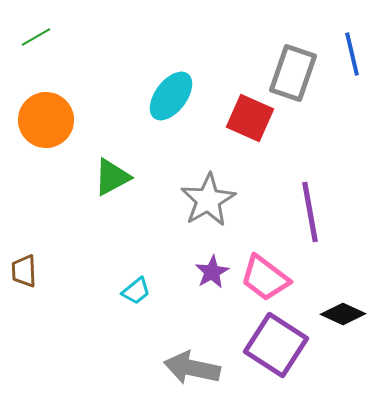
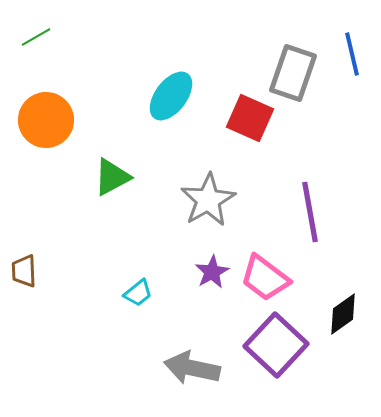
cyan trapezoid: moved 2 px right, 2 px down
black diamond: rotated 60 degrees counterclockwise
purple square: rotated 10 degrees clockwise
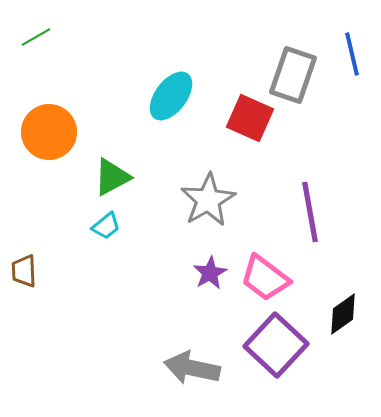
gray rectangle: moved 2 px down
orange circle: moved 3 px right, 12 px down
purple star: moved 2 px left, 1 px down
cyan trapezoid: moved 32 px left, 67 px up
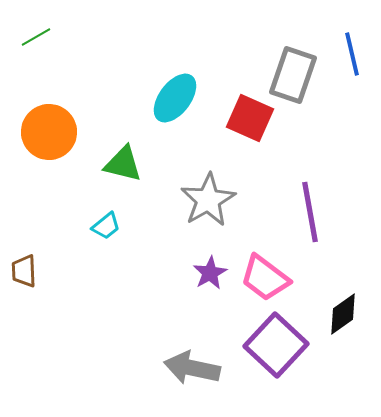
cyan ellipse: moved 4 px right, 2 px down
green triangle: moved 11 px right, 13 px up; rotated 42 degrees clockwise
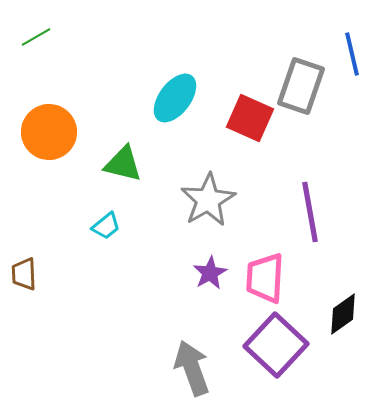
gray rectangle: moved 8 px right, 11 px down
brown trapezoid: moved 3 px down
pink trapezoid: rotated 56 degrees clockwise
gray arrow: rotated 58 degrees clockwise
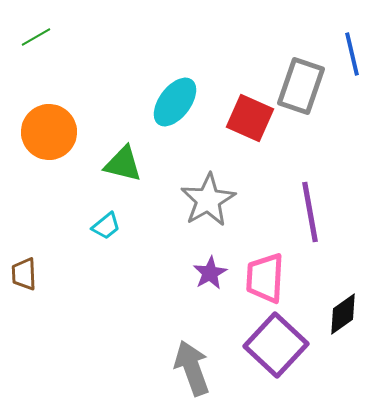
cyan ellipse: moved 4 px down
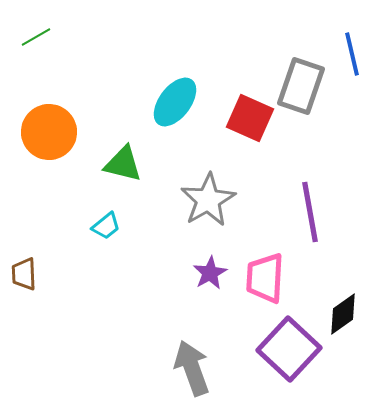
purple square: moved 13 px right, 4 px down
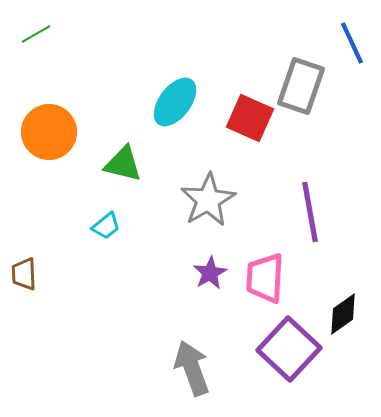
green line: moved 3 px up
blue line: moved 11 px up; rotated 12 degrees counterclockwise
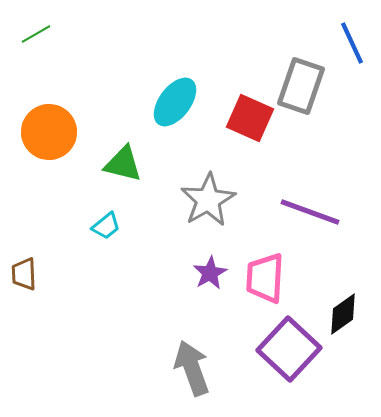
purple line: rotated 60 degrees counterclockwise
